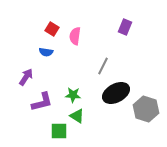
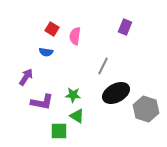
purple L-shape: rotated 25 degrees clockwise
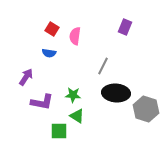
blue semicircle: moved 3 px right, 1 px down
black ellipse: rotated 32 degrees clockwise
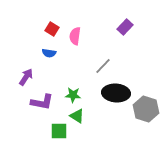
purple rectangle: rotated 21 degrees clockwise
gray line: rotated 18 degrees clockwise
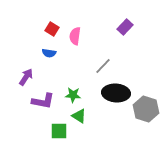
purple L-shape: moved 1 px right, 1 px up
green triangle: moved 2 px right
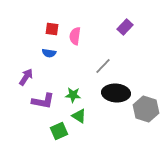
red square: rotated 24 degrees counterclockwise
green square: rotated 24 degrees counterclockwise
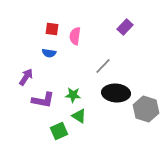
purple L-shape: moved 1 px up
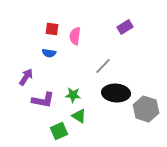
purple rectangle: rotated 14 degrees clockwise
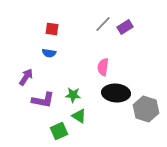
pink semicircle: moved 28 px right, 31 px down
gray line: moved 42 px up
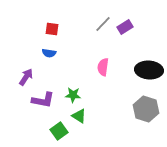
black ellipse: moved 33 px right, 23 px up
green square: rotated 12 degrees counterclockwise
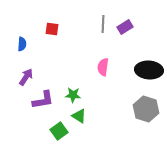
gray line: rotated 42 degrees counterclockwise
blue semicircle: moved 27 px left, 9 px up; rotated 96 degrees counterclockwise
purple L-shape: rotated 20 degrees counterclockwise
